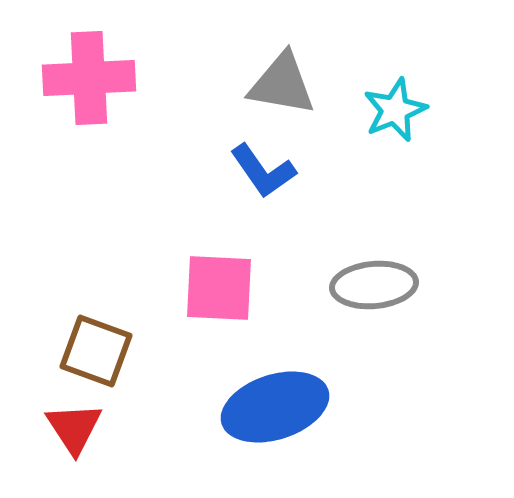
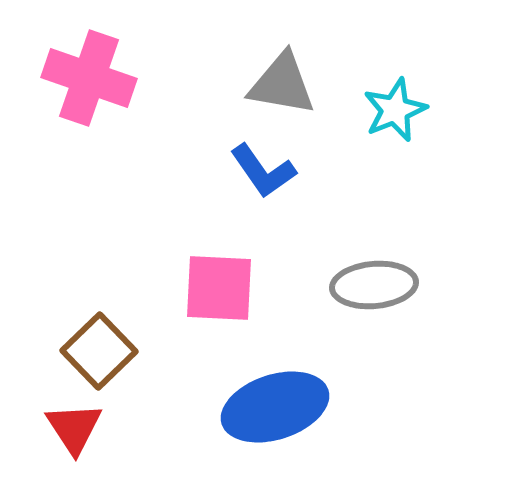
pink cross: rotated 22 degrees clockwise
brown square: moved 3 px right; rotated 26 degrees clockwise
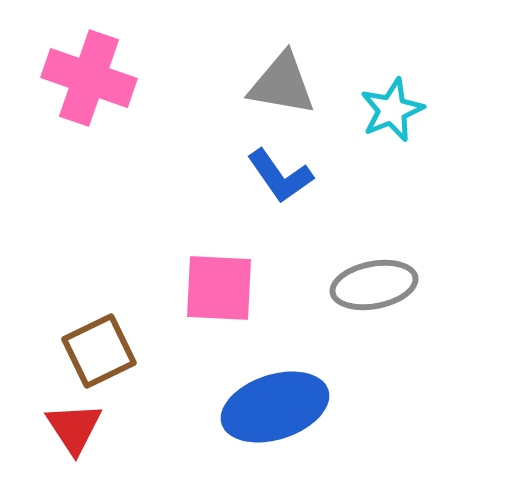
cyan star: moved 3 px left
blue L-shape: moved 17 px right, 5 px down
gray ellipse: rotated 6 degrees counterclockwise
brown square: rotated 18 degrees clockwise
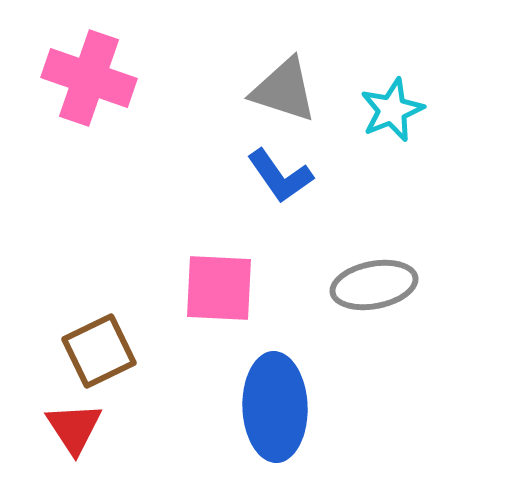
gray triangle: moved 2 px right, 6 px down; rotated 8 degrees clockwise
blue ellipse: rotated 74 degrees counterclockwise
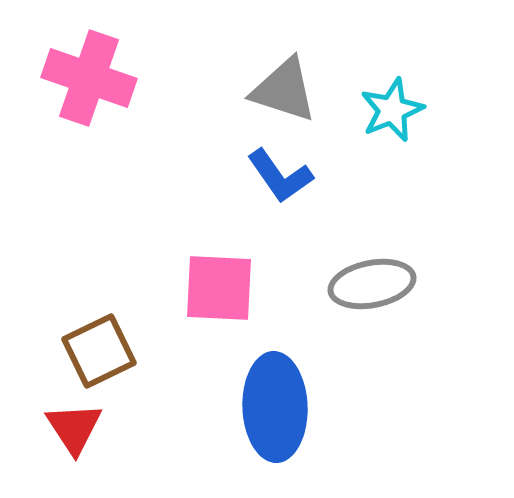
gray ellipse: moved 2 px left, 1 px up
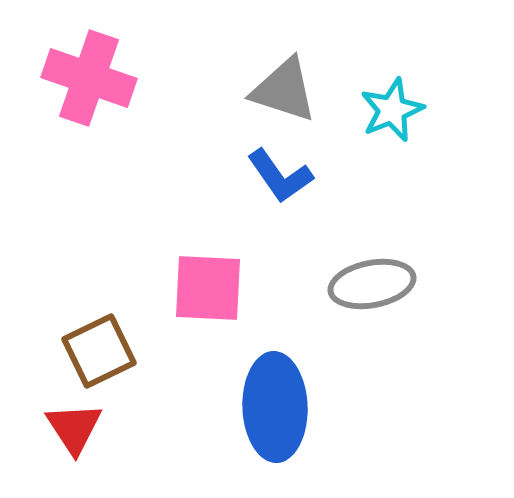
pink square: moved 11 px left
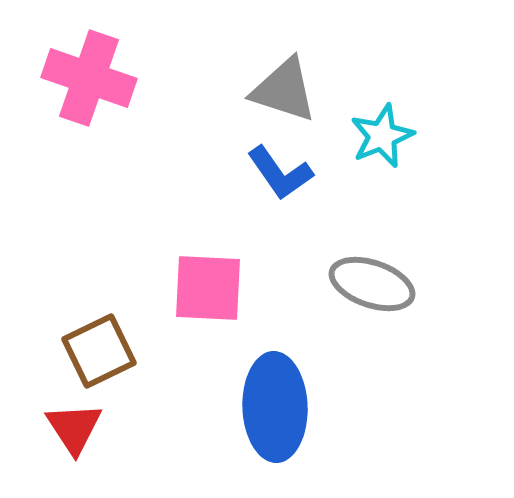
cyan star: moved 10 px left, 26 px down
blue L-shape: moved 3 px up
gray ellipse: rotated 30 degrees clockwise
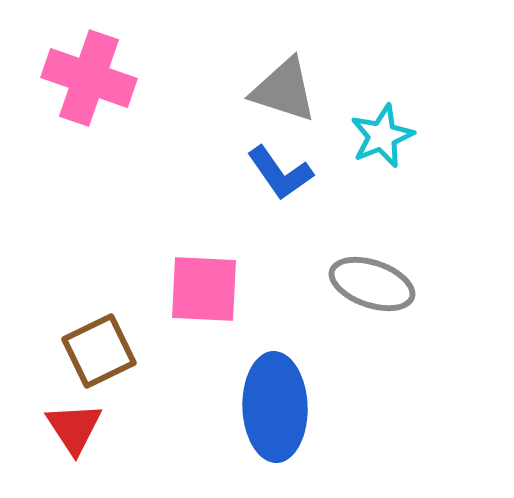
pink square: moved 4 px left, 1 px down
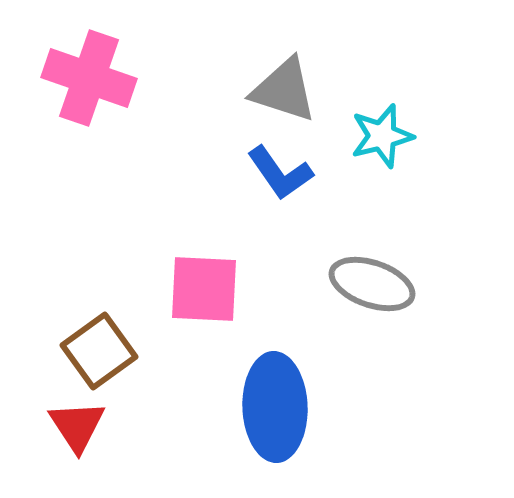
cyan star: rotated 8 degrees clockwise
brown square: rotated 10 degrees counterclockwise
red triangle: moved 3 px right, 2 px up
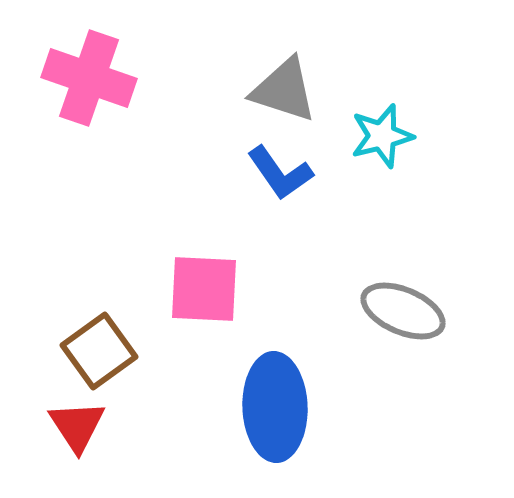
gray ellipse: moved 31 px right, 27 px down; rotated 4 degrees clockwise
